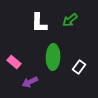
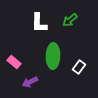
green ellipse: moved 1 px up
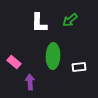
white rectangle: rotated 48 degrees clockwise
purple arrow: rotated 112 degrees clockwise
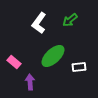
white L-shape: rotated 35 degrees clockwise
green ellipse: rotated 45 degrees clockwise
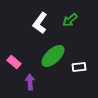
white L-shape: moved 1 px right
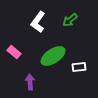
white L-shape: moved 2 px left, 1 px up
green ellipse: rotated 10 degrees clockwise
pink rectangle: moved 10 px up
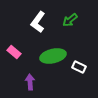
green ellipse: rotated 20 degrees clockwise
white rectangle: rotated 32 degrees clockwise
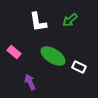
white L-shape: rotated 45 degrees counterclockwise
green ellipse: rotated 45 degrees clockwise
purple arrow: rotated 21 degrees counterclockwise
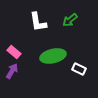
green ellipse: rotated 45 degrees counterclockwise
white rectangle: moved 2 px down
purple arrow: moved 18 px left, 11 px up; rotated 56 degrees clockwise
